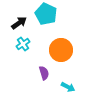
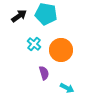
cyan pentagon: rotated 15 degrees counterclockwise
black arrow: moved 7 px up
cyan cross: moved 11 px right; rotated 16 degrees counterclockwise
cyan arrow: moved 1 px left, 1 px down
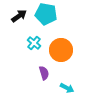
cyan cross: moved 1 px up
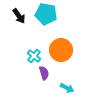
black arrow: rotated 91 degrees clockwise
cyan cross: moved 13 px down
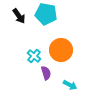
purple semicircle: moved 2 px right
cyan arrow: moved 3 px right, 3 px up
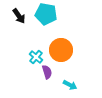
cyan cross: moved 2 px right, 1 px down
purple semicircle: moved 1 px right, 1 px up
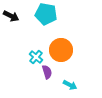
black arrow: moved 8 px left; rotated 28 degrees counterclockwise
